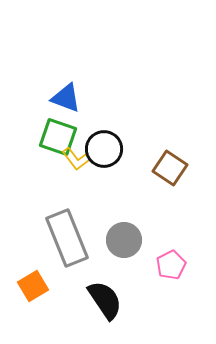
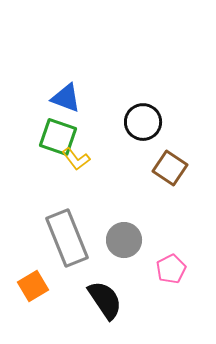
black circle: moved 39 px right, 27 px up
pink pentagon: moved 4 px down
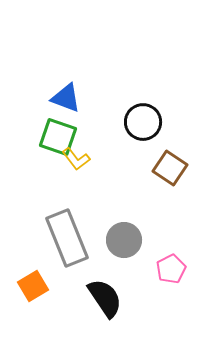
black semicircle: moved 2 px up
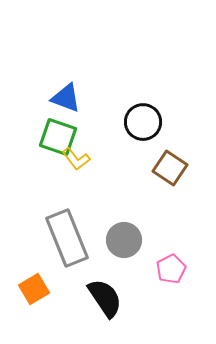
orange square: moved 1 px right, 3 px down
